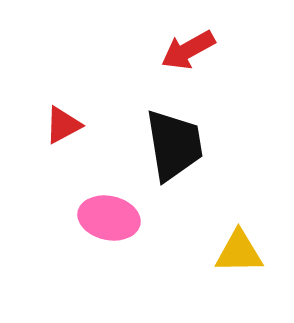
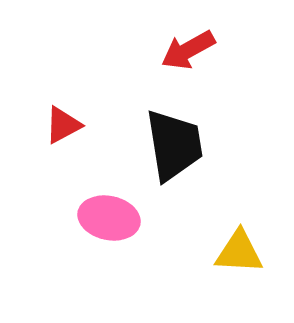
yellow triangle: rotated 4 degrees clockwise
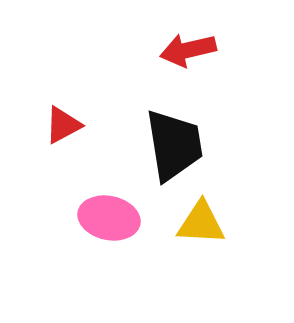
red arrow: rotated 16 degrees clockwise
yellow triangle: moved 38 px left, 29 px up
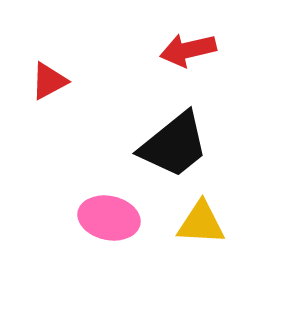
red triangle: moved 14 px left, 44 px up
black trapezoid: rotated 60 degrees clockwise
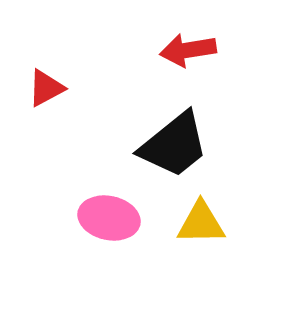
red arrow: rotated 4 degrees clockwise
red triangle: moved 3 px left, 7 px down
yellow triangle: rotated 4 degrees counterclockwise
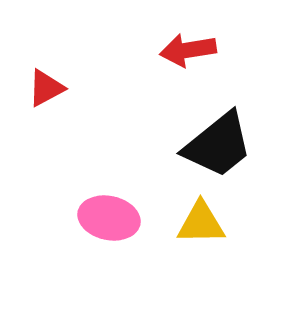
black trapezoid: moved 44 px right
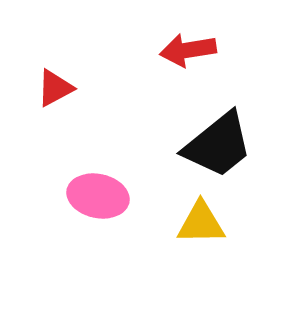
red triangle: moved 9 px right
pink ellipse: moved 11 px left, 22 px up
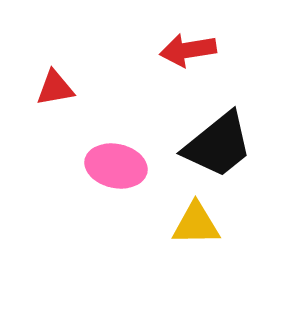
red triangle: rotated 18 degrees clockwise
pink ellipse: moved 18 px right, 30 px up
yellow triangle: moved 5 px left, 1 px down
